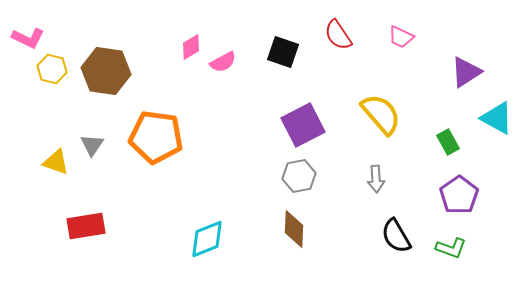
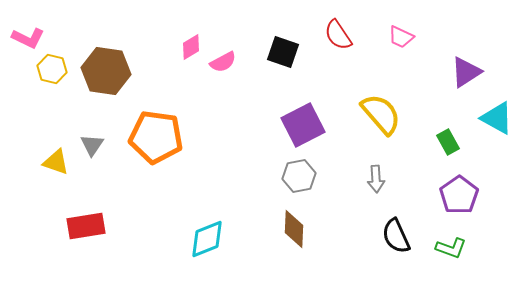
black semicircle: rotated 6 degrees clockwise
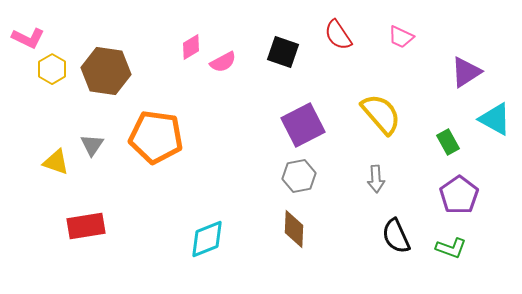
yellow hexagon: rotated 16 degrees clockwise
cyan triangle: moved 2 px left, 1 px down
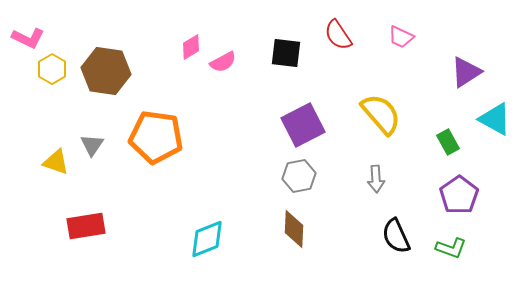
black square: moved 3 px right, 1 px down; rotated 12 degrees counterclockwise
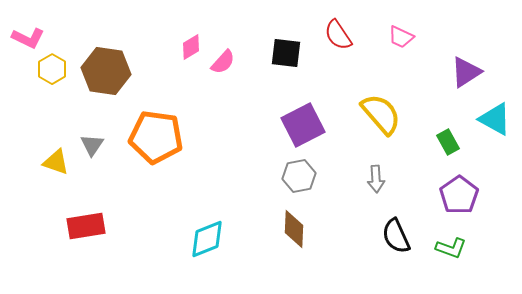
pink semicircle: rotated 20 degrees counterclockwise
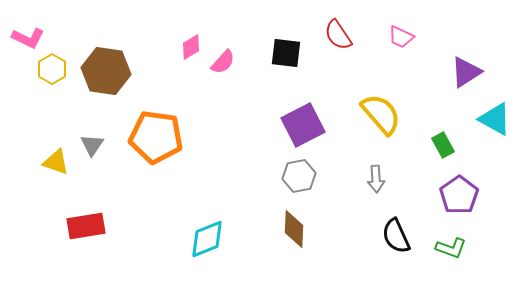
green rectangle: moved 5 px left, 3 px down
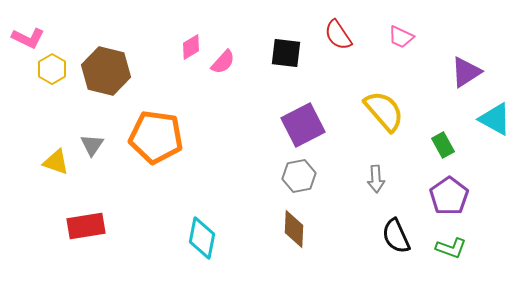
brown hexagon: rotated 6 degrees clockwise
yellow semicircle: moved 3 px right, 3 px up
purple pentagon: moved 10 px left, 1 px down
cyan diamond: moved 5 px left, 1 px up; rotated 57 degrees counterclockwise
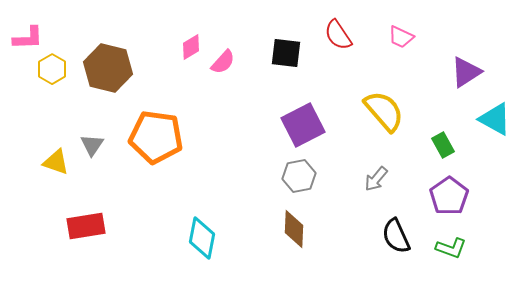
pink L-shape: rotated 28 degrees counterclockwise
brown hexagon: moved 2 px right, 3 px up
gray arrow: rotated 44 degrees clockwise
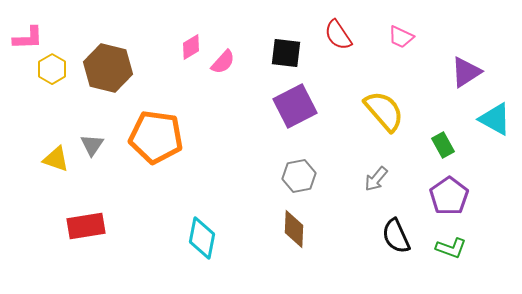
purple square: moved 8 px left, 19 px up
yellow triangle: moved 3 px up
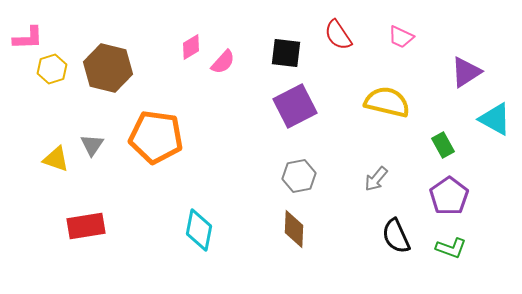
yellow hexagon: rotated 12 degrees clockwise
yellow semicircle: moved 3 px right, 9 px up; rotated 36 degrees counterclockwise
cyan diamond: moved 3 px left, 8 px up
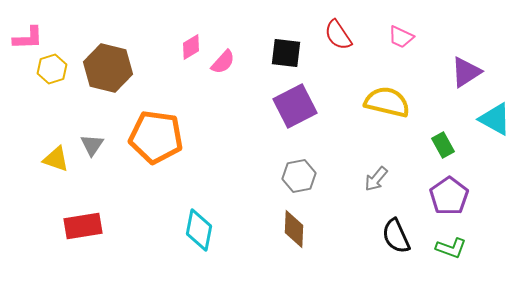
red rectangle: moved 3 px left
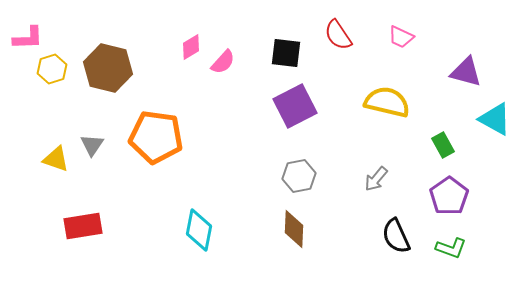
purple triangle: rotated 48 degrees clockwise
